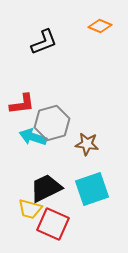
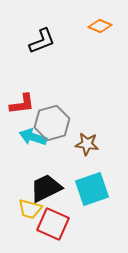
black L-shape: moved 2 px left, 1 px up
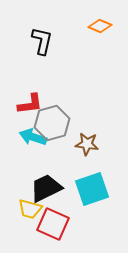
black L-shape: rotated 56 degrees counterclockwise
red L-shape: moved 8 px right
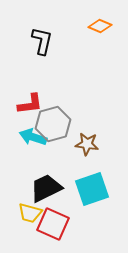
gray hexagon: moved 1 px right, 1 px down
yellow trapezoid: moved 4 px down
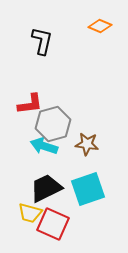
cyan arrow: moved 11 px right, 9 px down
cyan square: moved 4 px left
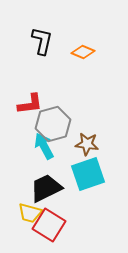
orange diamond: moved 17 px left, 26 px down
cyan arrow: rotated 44 degrees clockwise
cyan square: moved 15 px up
red square: moved 4 px left, 1 px down; rotated 8 degrees clockwise
